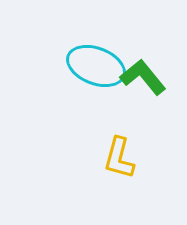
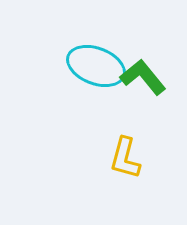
yellow L-shape: moved 6 px right
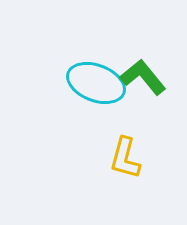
cyan ellipse: moved 17 px down
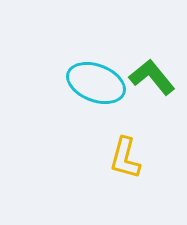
green L-shape: moved 9 px right
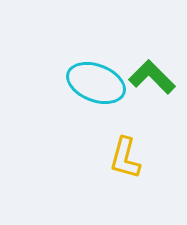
green L-shape: rotated 6 degrees counterclockwise
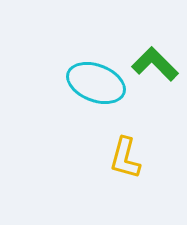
green L-shape: moved 3 px right, 13 px up
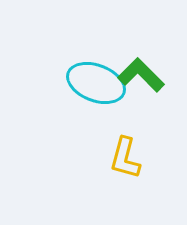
green L-shape: moved 14 px left, 11 px down
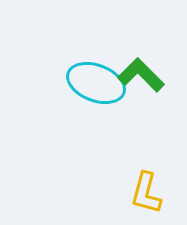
yellow L-shape: moved 21 px right, 35 px down
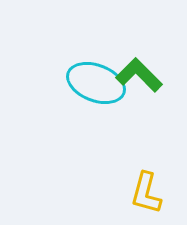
green L-shape: moved 2 px left
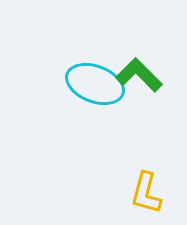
cyan ellipse: moved 1 px left, 1 px down
